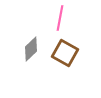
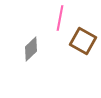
brown square: moved 18 px right, 12 px up
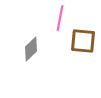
brown square: rotated 24 degrees counterclockwise
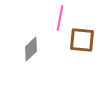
brown square: moved 1 px left, 1 px up
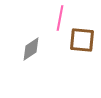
gray diamond: rotated 10 degrees clockwise
